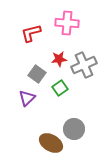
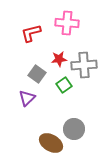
gray cross: rotated 20 degrees clockwise
green square: moved 4 px right, 3 px up
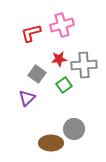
pink cross: moved 5 px left, 2 px down; rotated 20 degrees counterclockwise
brown ellipse: rotated 30 degrees counterclockwise
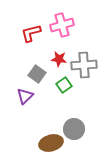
red star: rotated 14 degrees clockwise
purple triangle: moved 2 px left, 2 px up
brown ellipse: rotated 15 degrees counterclockwise
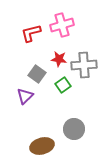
green square: moved 1 px left
brown ellipse: moved 9 px left, 3 px down
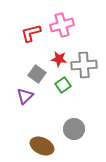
brown ellipse: rotated 40 degrees clockwise
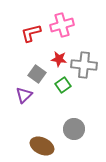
gray cross: rotated 10 degrees clockwise
purple triangle: moved 1 px left, 1 px up
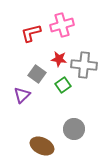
purple triangle: moved 2 px left
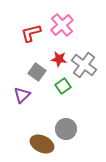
pink cross: rotated 25 degrees counterclockwise
gray cross: rotated 30 degrees clockwise
gray square: moved 2 px up
green square: moved 1 px down
gray circle: moved 8 px left
brown ellipse: moved 2 px up
